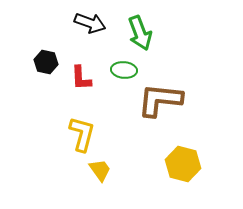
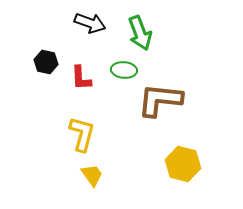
yellow trapezoid: moved 8 px left, 5 px down
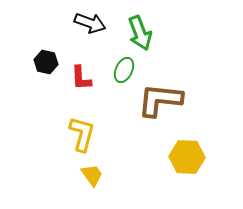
green ellipse: rotated 70 degrees counterclockwise
yellow hexagon: moved 4 px right, 7 px up; rotated 12 degrees counterclockwise
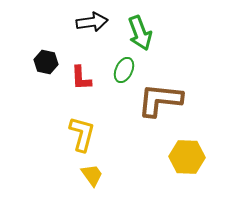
black arrow: moved 2 px right, 1 px up; rotated 28 degrees counterclockwise
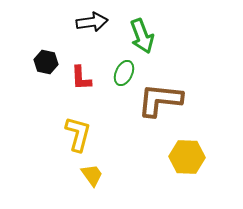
green arrow: moved 2 px right, 3 px down
green ellipse: moved 3 px down
yellow L-shape: moved 4 px left
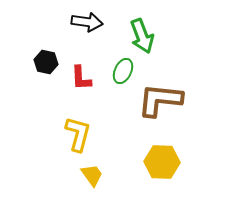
black arrow: moved 5 px left; rotated 16 degrees clockwise
green ellipse: moved 1 px left, 2 px up
yellow hexagon: moved 25 px left, 5 px down
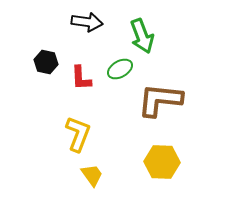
green ellipse: moved 3 px left, 2 px up; rotated 35 degrees clockwise
yellow L-shape: rotated 6 degrees clockwise
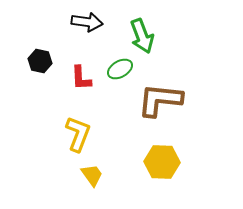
black hexagon: moved 6 px left, 1 px up
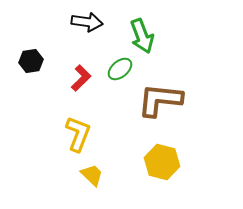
black hexagon: moved 9 px left; rotated 20 degrees counterclockwise
green ellipse: rotated 10 degrees counterclockwise
red L-shape: rotated 132 degrees counterclockwise
yellow hexagon: rotated 12 degrees clockwise
yellow trapezoid: rotated 10 degrees counterclockwise
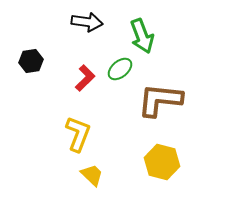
red L-shape: moved 4 px right
